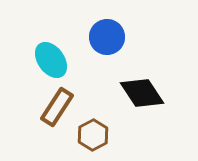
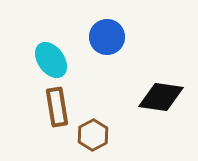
black diamond: moved 19 px right, 4 px down; rotated 48 degrees counterclockwise
brown rectangle: rotated 42 degrees counterclockwise
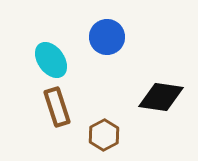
brown rectangle: rotated 9 degrees counterclockwise
brown hexagon: moved 11 px right
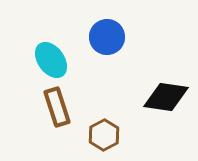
black diamond: moved 5 px right
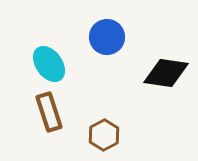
cyan ellipse: moved 2 px left, 4 px down
black diamond: moved 24 px up
brown rectangle: moved 8 px left, 5 px down
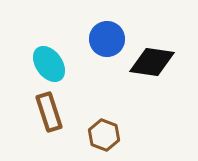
blue circle: moved 2 px down
black diamond: moved 14 px left, 11 px up
brown hexagon: rotated 12 degrees counterclockwise
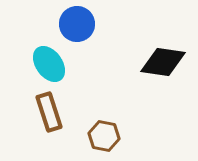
blue circle: moved 30 px left, 15 px up
black diamond: moved 11 px right
brown hexagon: moved 1 px down; rotated 8 degrees counterclockwise
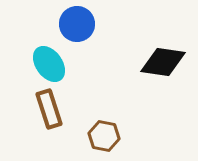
brown rectangle: moved 3 px up
